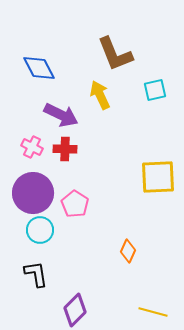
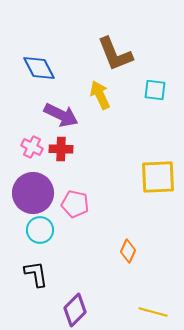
cyan square: rotated 20 degrees clockwise
red cross: moved 4 px left
pink pentagon: rotated 20 degrees counterclockwise
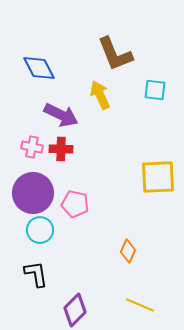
pink cross: rotated 15 degrees counterclockwise
yellow line: moved 13 px left, 7 px up; rotated 8 degrees clockwise
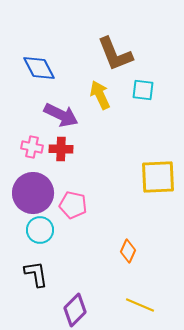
cyan square: moved 12 px left
pink pentagon: moved 2 px left, 1 px down
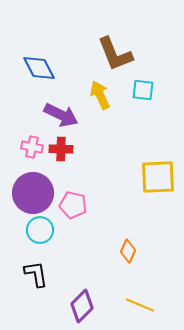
purple diamond: moved 7 px right, 4 px up
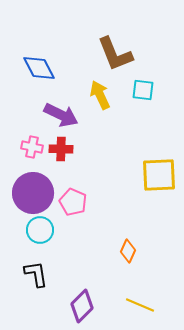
yellow square: moved 1 px right, 2 px up
pink pentagon: moved 3 px up; rotated 12 degrees clockwise
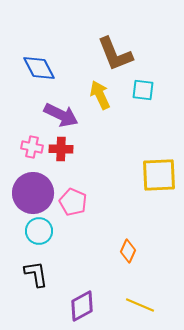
cyan circle: moved 1 px left, 1 px down
purple diamond: rotated 16 degrees clockwise
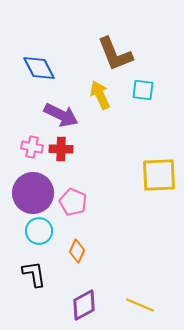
orange diamond: moved 51 px left
black L-shape: moved 2 px left
purple diamond: moved 2 px right, 1 px up
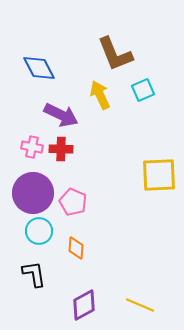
cyan square: rotated 30 degrees counterclockwise
orange diamond: moved 1 px left, 3 px up; rotated 20 degrees counterclockwise
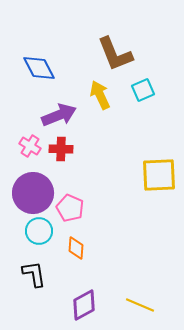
purple arrow: moved 2 px left; rotated 48 degrees counterclockwise
pink cross: moved 2 px left, 1 px up; rotated 20 degrees clockwise
pink pentagon: moved 3 px left, 6 px down
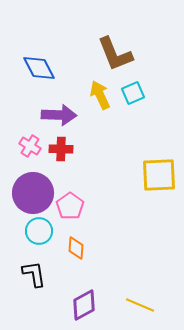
cyan square: moved 10 px left, 3 px down
purple arrow: rotated 24 degrees clockwise
pink pentagon: moved 2 px up; rotated 12 degrees clockwise
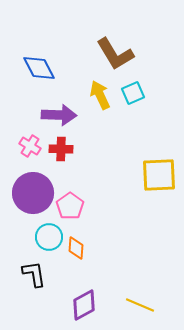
brown L-shape: rotated 9 degrees counterclockwise
cyan circle: moved 10 px right, 6 px down
